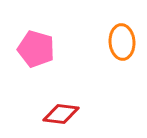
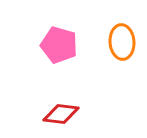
pink pentagon: moved 23 px right, 4 px up
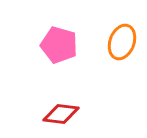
orange ellipse: rotated 24 degrees clockwise
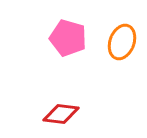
pink pentagon: moved 9 px right, 7 px up
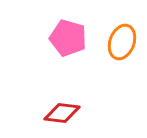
red diamond: moved 1 px right, 1 px up
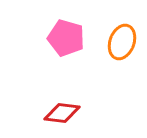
pink pentagon: moved 2 px left
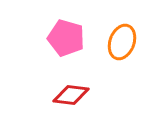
red diamond: moved 9 px right, 18 px up
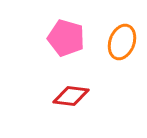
red diamond: moved 1 px down
